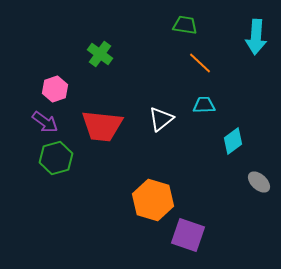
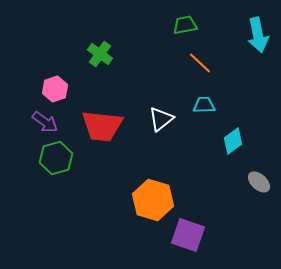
green trapezoid: rotated 20 degrees counterclockwise
cyan arrow: moved 2 px right, 2 px up; rotated 16 degrees counterclockwise
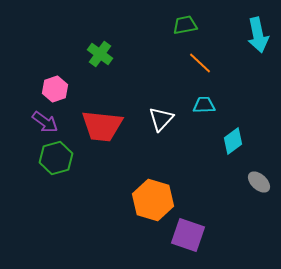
white triangle: rotated 8 degrees counterclockwise
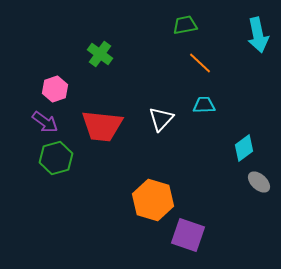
cyan diamond: moved 11 px right, 7 px down
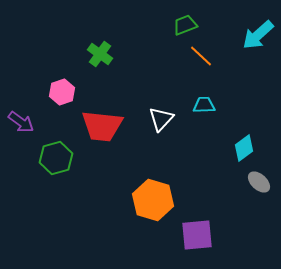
green trapezoid: rotated 10 degrees counterclockwise
cyan arrow: rotated 60 degrees clockwise
orange line: moved 1 px right, 7 px up
pink hexagon: moved 7 px right, 3 px down
purple arrow: moved 24 px left
purple square: moved 9 px right; rotated 24 degrees counterclockwise
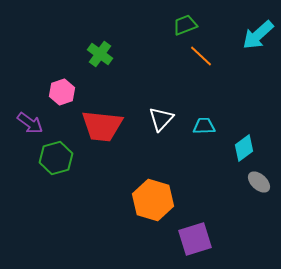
cyan trapezoid: moved 21 px down
purple arrow: moved 9 px right, 1 px down
purple square: moved 2 px left, 4 px down; rotated 12 degrees counterclockwise
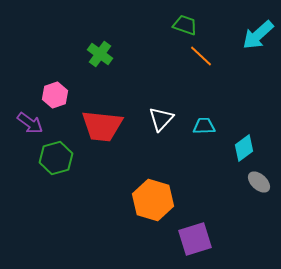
green trapezoid: rotated 40 degrees clockwise
pink hexagon: moved 7 px left, 3 px down
